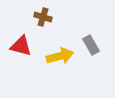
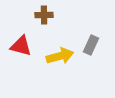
brown cross: moved 1 px right, 2 px up; rotated 18 degrees counterclockwise
gray rectangle: rotated 54 degrees clockwise
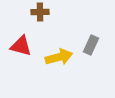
brown cross: moved 4 px left, 3 px up
yellow arrow: moved 1 px left, 1 px down
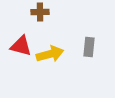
gray rectangle: moved 2 px left, 2 px down; rotated 18 degrees counterclockwise
yellow arrow: moved 9 px left, 3 px up
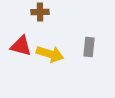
yellow arrow: rotated 32 degrees clockwise
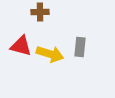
gray rectangle: moved 9 px left
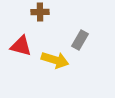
gray rectangle: moved 7 px up; rotated 24 degrees clockwise
yellow arrow: moved 5 px right, 6 px down
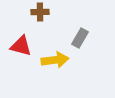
gray rectangle: moved 2 px up
yellow arrow: rotated 24 degrees counterclockwise
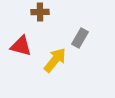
yellow arrow: rotated 44 degrees counterclockwise
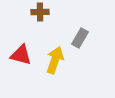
red triangle: moved 9 px down
yellow arrow: rotated 20 degrees counterclockwise
